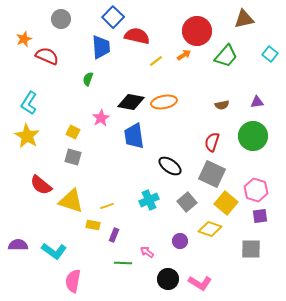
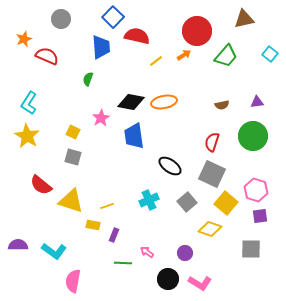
purple circle at (180, 241): moved 5 px right, 12 px down
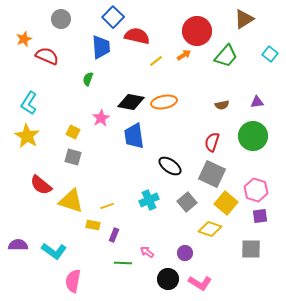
brown triangle at (244, 19): rotated 20 degrees counterclockwise
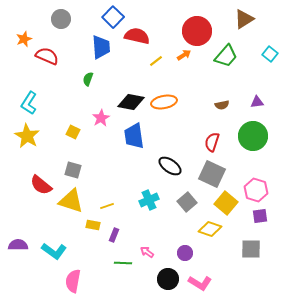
gray square at (73, 157): moved 13 px down
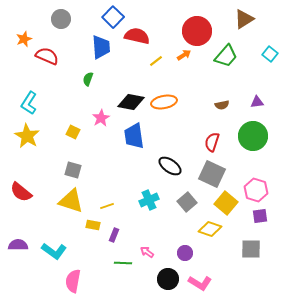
red semicircle at (41, 185): moved 20 px left, 7 px down
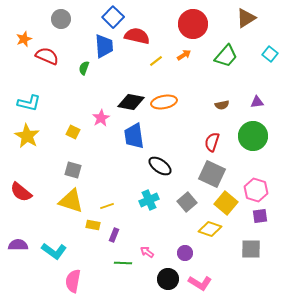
brown triangle at (244, 19): moved 2 px right, 1 px up
red circle at (197, 31): moved 4 px left, 7 px up
blue trapezoid at (101, 47): moved 3 px right, 1 px up
green semicircle at (88, 79): moved 4 px left, 11 px up
cyan L-shape at (29, 103): rotated 110 degrees counterclockwise
black ellipse at (170, 166): moved 10 px left
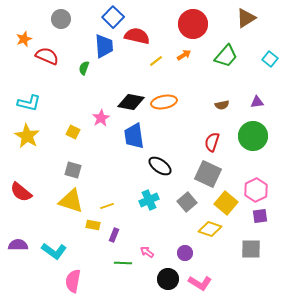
cyan square at (270, 54): moved 5 px down
gray square at (212, 174): moved 4 px left
pink hexagon at (256, 190): rotated 15 degrees clockwise
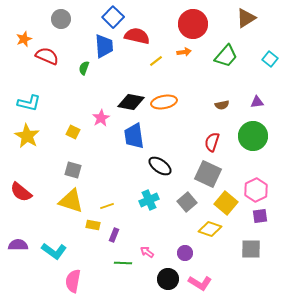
orange arrow at (184, 55): moved 3 px up; rotated 24 degrees clockwise
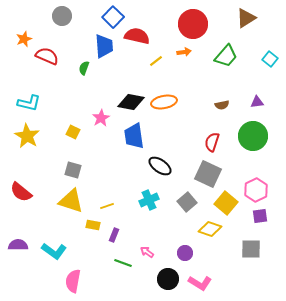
gray circle at (61, 19): moved 1 px right, 3 px up
green line at (123, 263): rotated 18 degrees clockwise
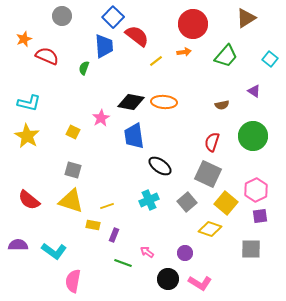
red semicircle at (137, 36): rotated 25 degrees clockwise
orange ellipse at (164, 102): rotated 15 degrees clockwise
purple triangle at (257, 102): moved 3 px left, 11 px up; rotated 40 degrees clockwise
red semicircle at (21, 192): moved 8 px right, 8 px down
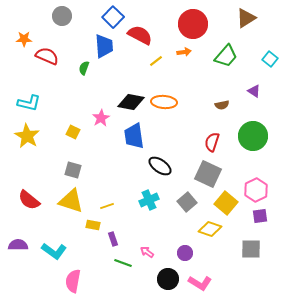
red semicircle at (137, 36): moved 3 px right, 1 px up; rotated 10 degrees counterclockwise
orange star at (24, 39): rotated 21 degrees clockwise
purple rectangle at (114, 235): moved 1 px left, 4 px down; rotated 40 degrees counterclockwise
